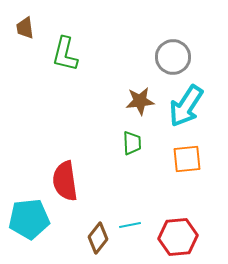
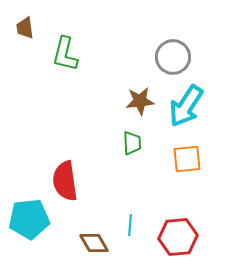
cyan line: rotated 75 degrees counterclockwise
brown diamond: moved 4 px left, 5 px down; rotated 68 degrees counterclockwise
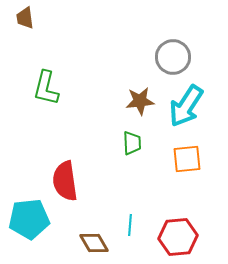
brown trapezoid: moved 10 px up
green L-shape: moved 19 px left, 34 px down
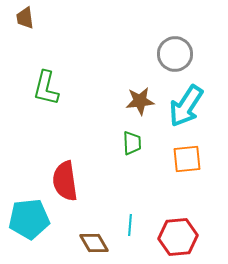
gray circle: moved 2 px right, 3 px up
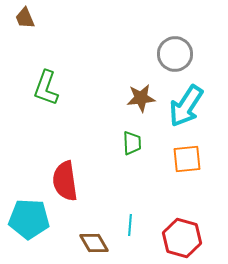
brown trapezoid: rotated 15 degrees counterclockwise
green L-shape: rotated 6 degrees clockwise
brown star: moved 1 px right, 3 px up
cyan pentagon: rotated 9 degrees clockwise
red hexagon: moved 4 px right, 1 px down; rotated 21 degrees clockwise
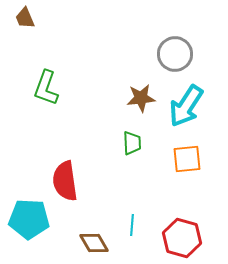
cyan line: moved 2 px right
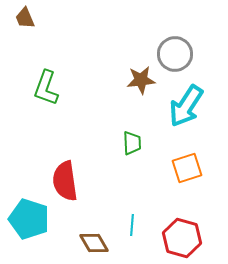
brown star: moved 18 px up
orange square: moved 9 px down; rotated 12 degrees counterclockwise
cyan pentagon: rotated 15 degrees clockwise
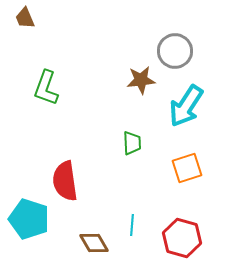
gray circle: moved 3 px up
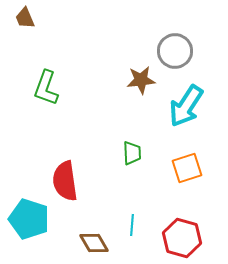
green trapezoid: moved 10 px down
